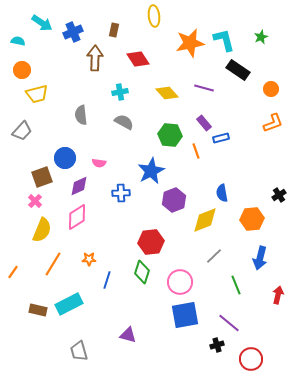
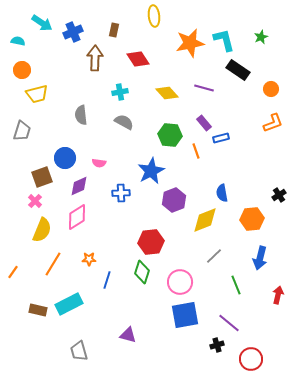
gray trapezoid at (22, 131): rotated 25 degrees counterclockwise
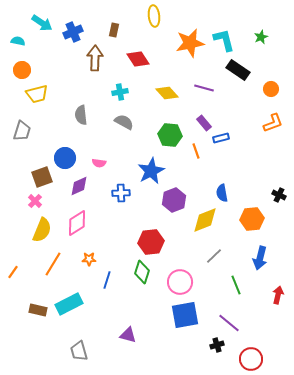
black cross at (279, 195): rotated 32 degrees counterclockwise
pink diamond at (77, 217): moved 6 px down
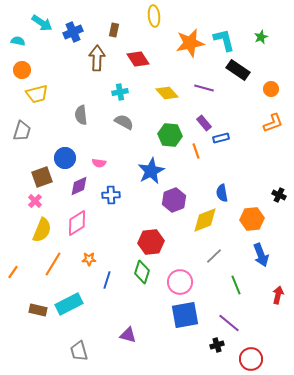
brown arrow at (95, 58): moved 2 px right
blue cross at (121, 193): moved 10 px left, 2 px down
blue arrow at (260, 258): moved 1 px right, 3 px up; rotated 35 degrees counterclockwise
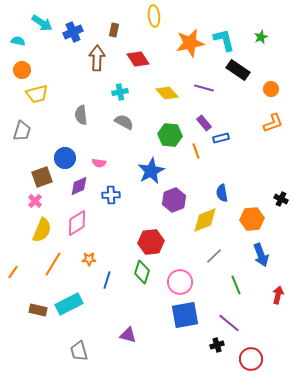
black cross at (279, 195): moved 2 px right, 4 px down
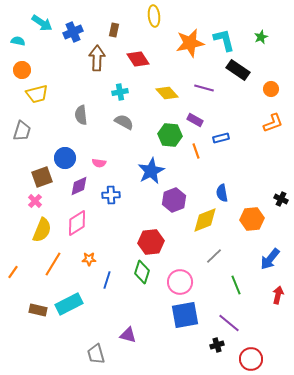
purple rectangle at (204, 123): moved 9 px left, 3 px up; rotated 21 degrees counterclockwise
blue arrow at (261, 255): moved 9 px right, 4 px down; rotated 60 degrees clockwise
gray trapezoid at (79, 351): moved 17 px right, 3 px down
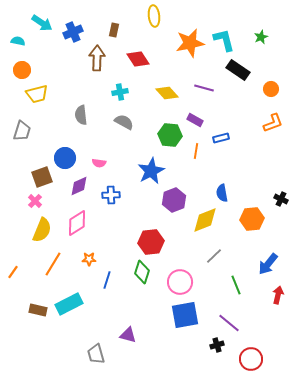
orange line at (196, 151): rotated 28 degrees clockwise
blue arrow at (270, 259): moved 2 px left, 5 px down
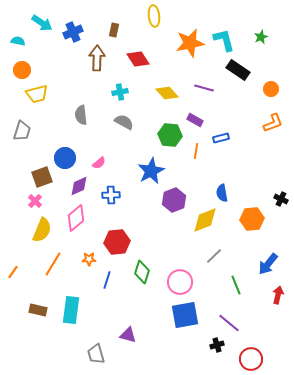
pink semicircle at (99, 163): rotated 48 degrees counterclockwise
pink diamond at (77, 223): moved 1 px left, 5 px up; rotated 8 degrees counterclockwise
red hexagon at (151, 242): moved 34 px left
cyan rectangle at (69, 304): moved 2 px right, 6 px down; rotated 56 degrees counterclockwise
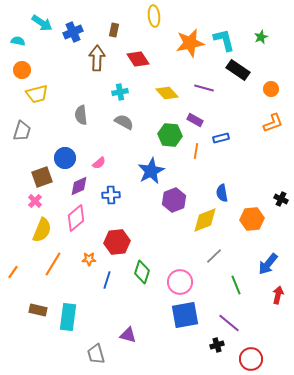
cyan rectangle at (71, 310): moved 3 px left, 7 px down
